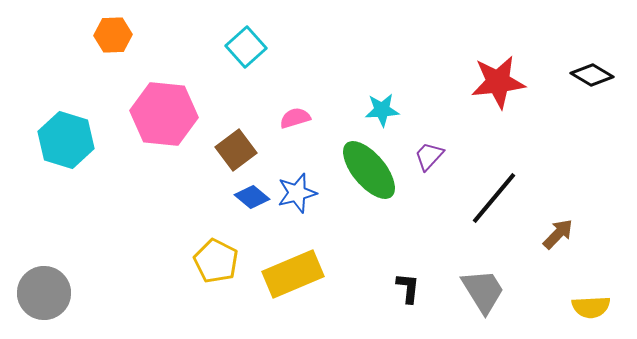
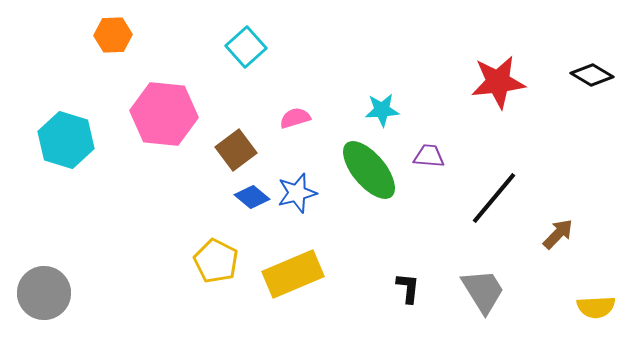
purple trapezoid: rotated 52 degrees clockwise
yellow semicircle: moved 5 px right
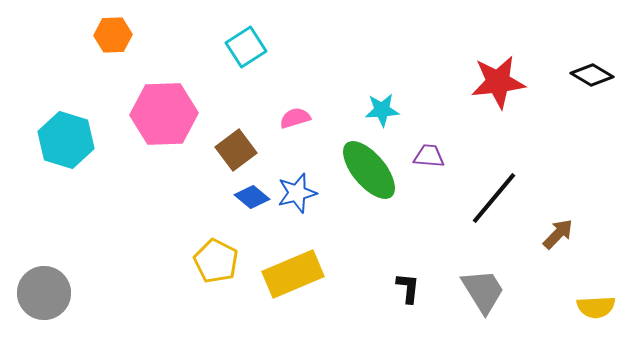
cyan square: rotated 9 degrees clockwise
pink hexagon: rotated 8 degrees counterclockwise
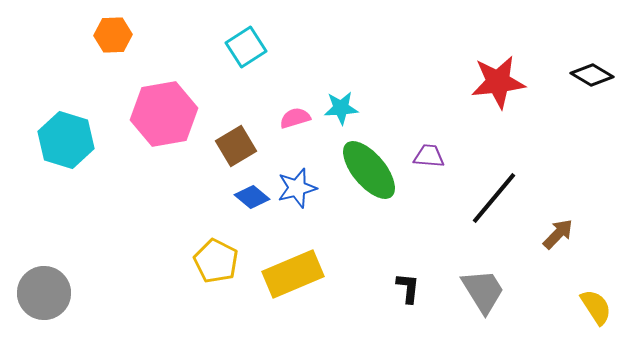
cyan star: moved 41 px left, 2 px up
pink hexagon: rotated 8 degrees counterclockwise
brown square: moved 4 px up; rotated 6 degrees clockwise
blue star: moved 5 px up
yellow semicircle: rotated 120 degrees counterclockwise
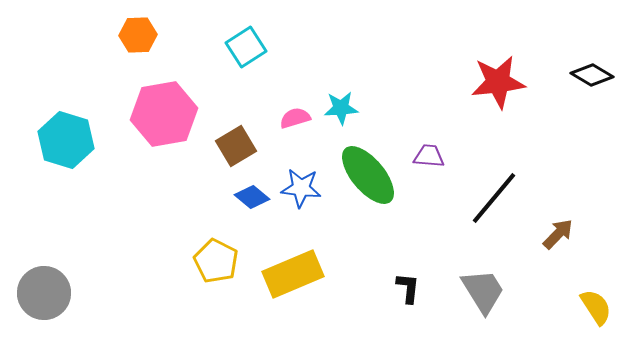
orange hexagon: moved 25 px right
green ellipse: moved 1 px left, 5 px down
blue star: moved 4 px right; rotated 21 degrees clockwise
